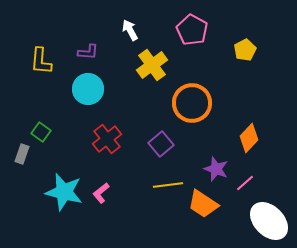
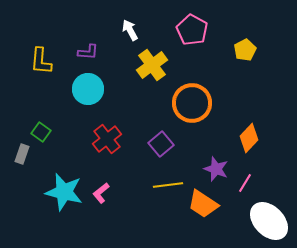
pink line: rotated 18 degrees counterclockwise
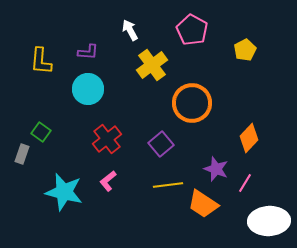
pink L-shape: moved 7 px right, 12 px up
white ellipse: rotated 48 degrees counterclockwise
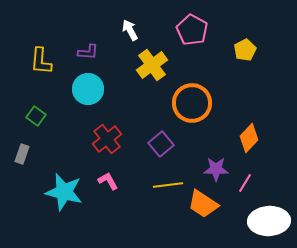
green square: moved 5 px left, 16 px up
purple star: rotated 20 degrees counterclockwise
pink L-shape: rotated 100 degrees clockwise
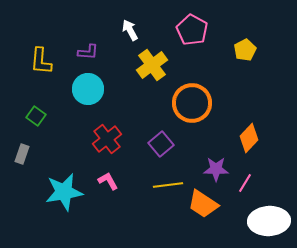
cyan star: rotated 24 degrees counterclockwise
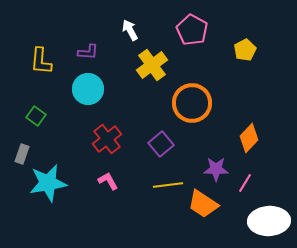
cyan star: moved 16 px left, 9 px up
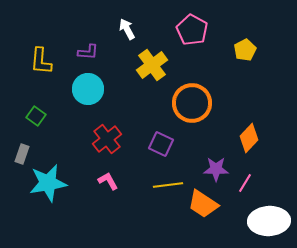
white arrow: moved 3 px left, 1 px up
purple square: rotated 25 degrees counterclockwise
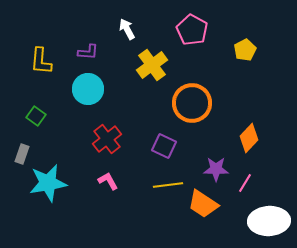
purple square: moved 3 px right, 2 px down
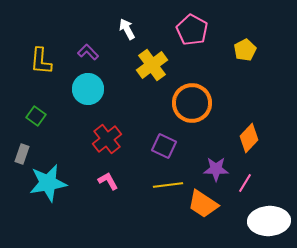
purple L-shape: rotated 140 degrees counterclockwise
